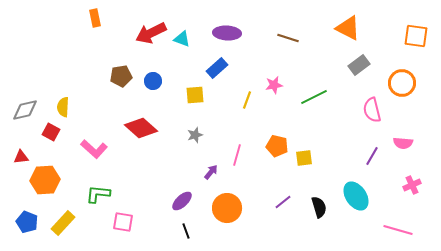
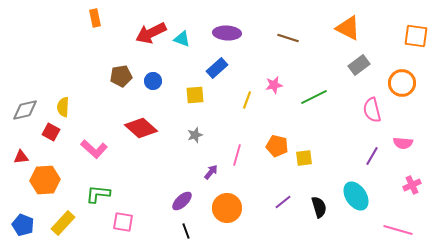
blue pentagon at (27, 222): moved 4 px left, 3 px down
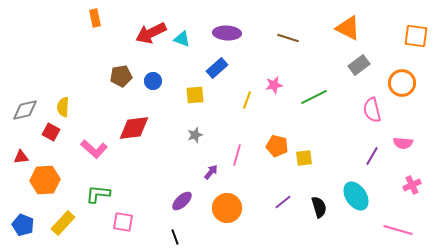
red diamond at (141, 128): moved 7 px left; rotated 48 degrees counterclockwise
black line at (186, 231): moved 11 px left, 6 px down
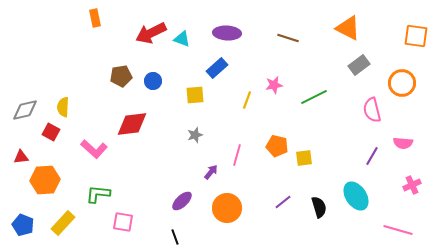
red diamond at (134, 128): moved 2 px left, 4 px up
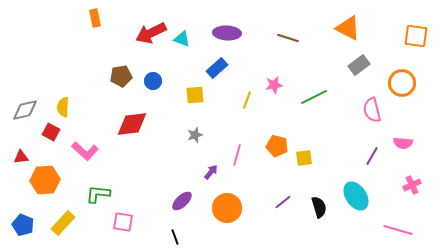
pink L-shape at (94, 149): moved 9 px left, 2 px down
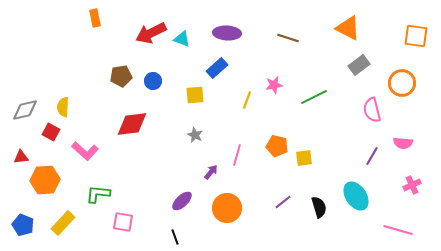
gray star at (195, 135): rotated 28 degrees counterclockwise
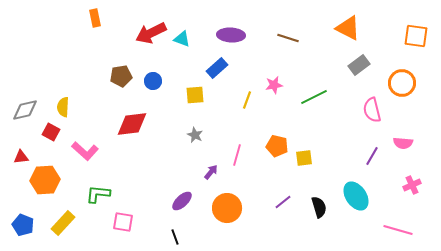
purple ellipse at (227, 33): moved 4 px right, 2 px down
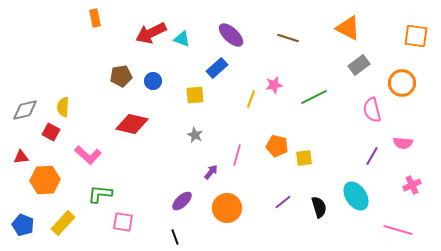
purple ellipse at (231, 35): rotated 40 degrees clockwise
yellow line at (247, 100): moved 4 px right, 1 px up
red diamond at (132, 124): rotated 20 degrees clockwise
pink L-shape at (85, 151): moved 3 px right, 4 px down
green L-shape at (98, 194): moved 2 px right
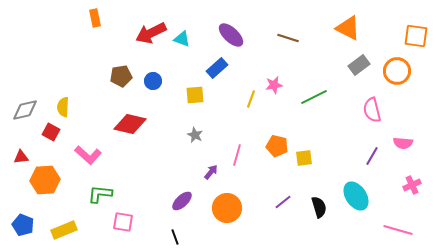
orange circle at (402, 83): moved 5 px left, 12 px up
red diamond at (132, 124): moved 2 px left
yellow rectangle at (63, 223): moved 1 px right, 7 px down; rotated 25 degrees clockwise
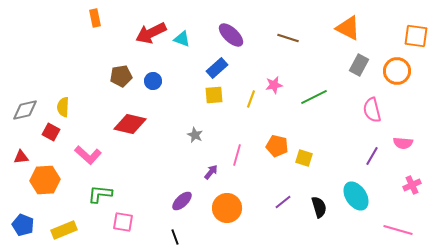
gray rectangle at (359, 65): rotated 25 degrees counterclockwise
yellow square at (195, 95): moved 19 px right
yellow square at (304, 158): rotated 24 degrees clockwise
